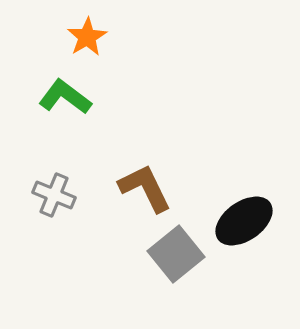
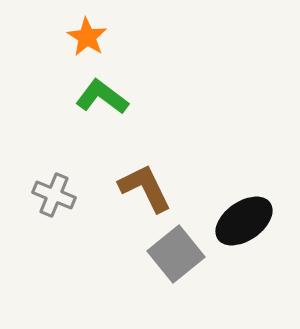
orange star: rotated 9 degrees counterclockwise
green L-shape: moved 37 px right
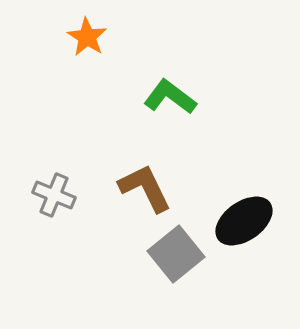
green L-shape: moved 68 px right
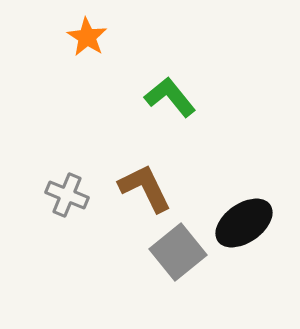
green L-shape: rotated 14 degrees clockwise
gray cross: moved 13 px right
black ellipse: moved 2 px down
gray square: moved 2 px right, 2 px up
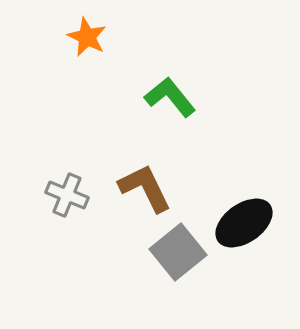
orange star: rotated 6 degrees counterclockwise
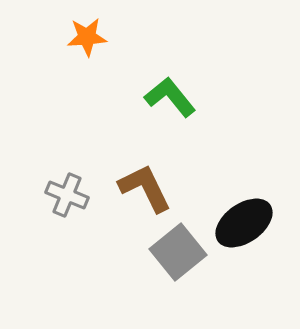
orange star: rotated 30 degrees counterclockwise
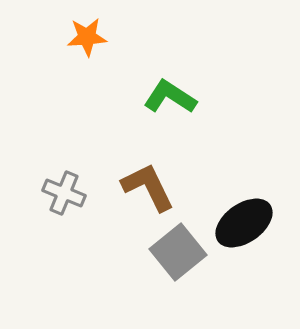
green L-shape: rotated 18 degrees counterclockwise
brown L-shape: moved 3 px right, 1 px up
gray cross: moved 3 px left, 2 px up
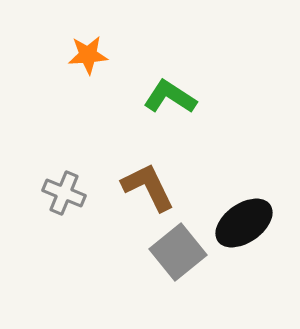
orange star: moved 1 px right, 18 px down
